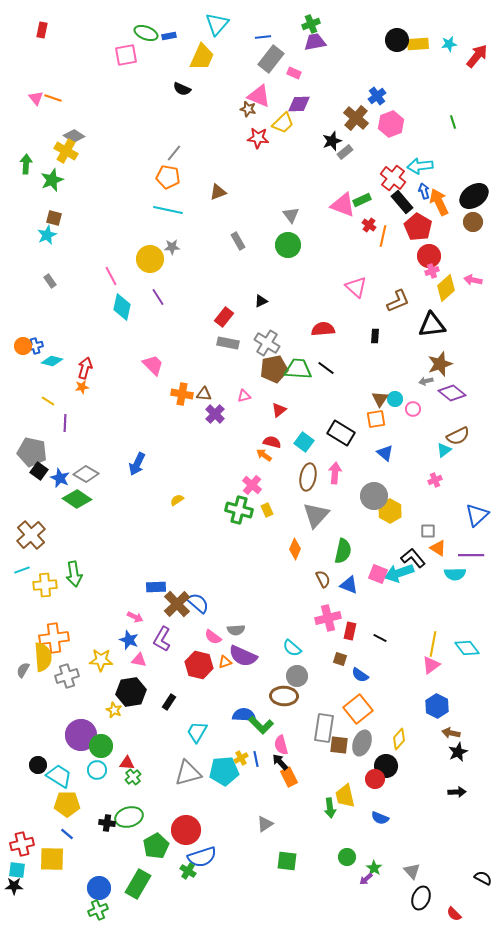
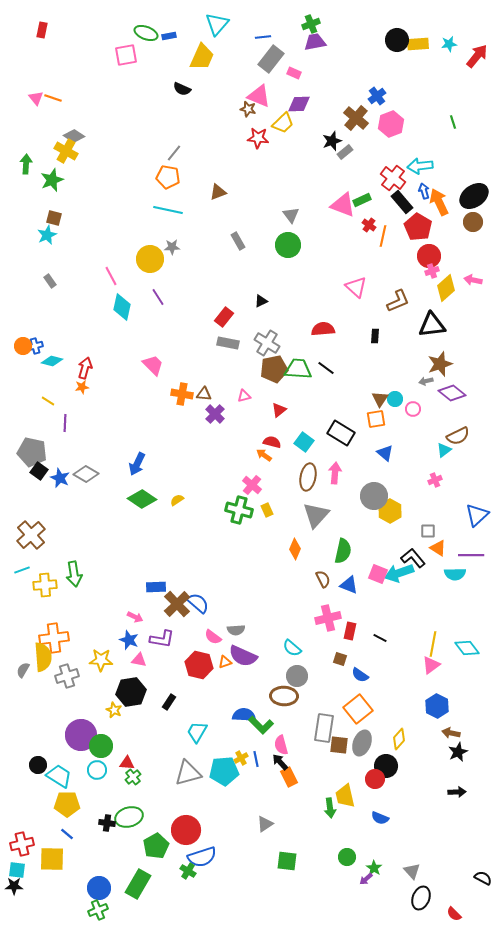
green diamond at (77, 499): moved 65 px right
purple L-shape at (162, 639): rotated 110 degrees counterclockwise
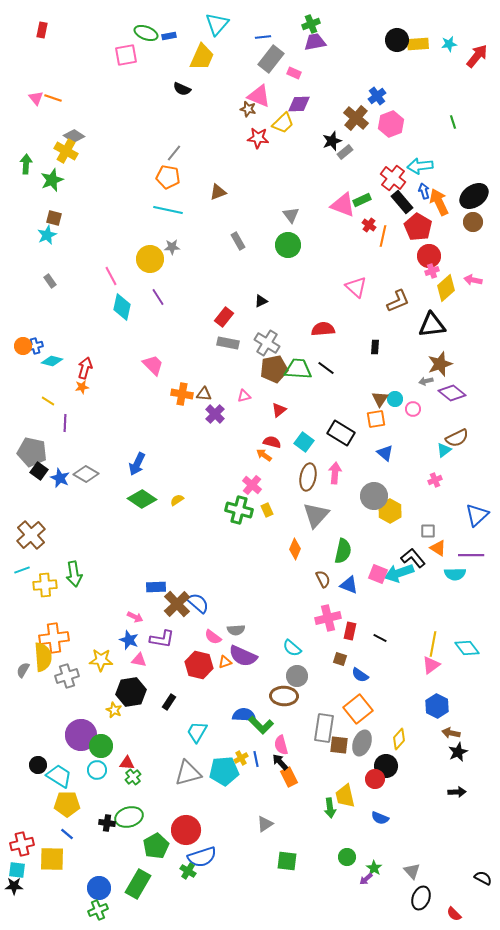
black rectangle at (375, 336): moved 11 px down
brown semicircle at (458, 436): moved 1 px left, 2 px down
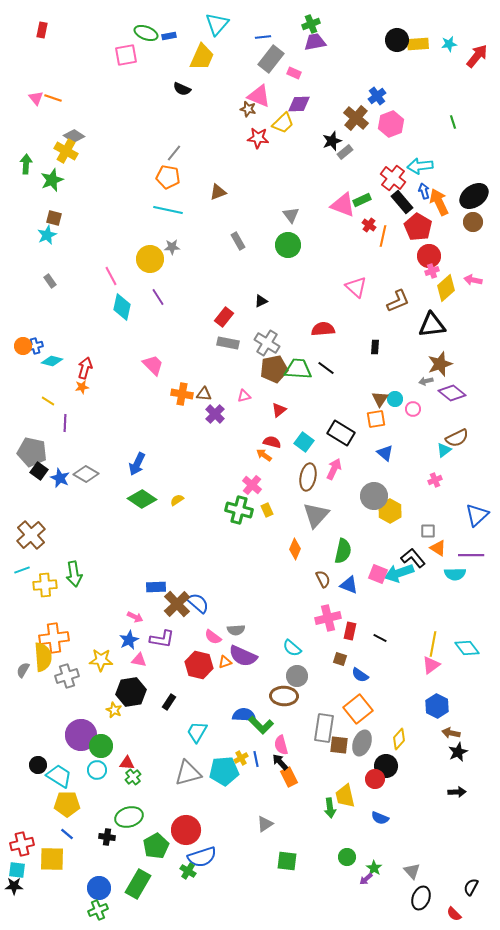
pink arrow at (335, 473): moved 1 px left, 4 px up; rotated 20 degrees clockwise
blue star at (129, 640): rotated 24 degrees clockwise
black cross at (107, 823): moved 14 px down
black semicircle at (483, 878): moved 12 px left, 9 px down; rotated 90 degrees counterclockwise
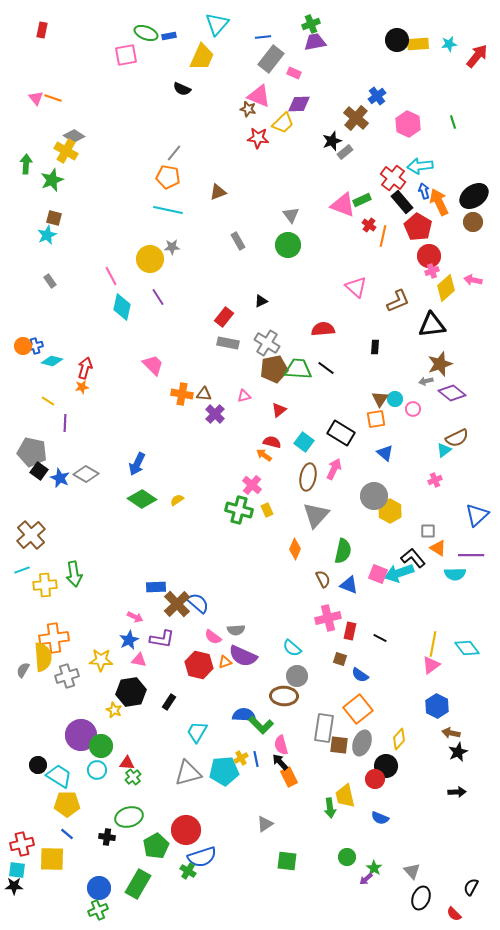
pink hexagon at (391, 124): moved 17 px right; rotated 15 degrees counterclockwise
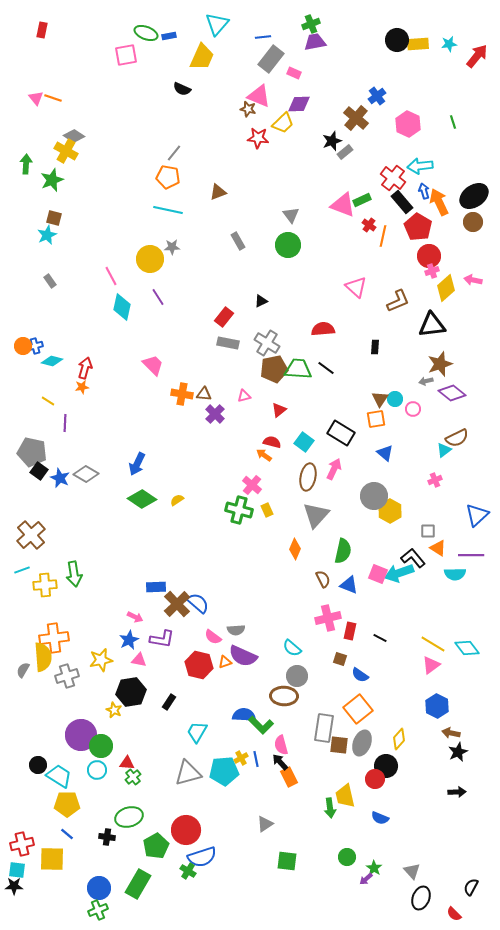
yellow line at (433, 644): rotated 70 degrees counterclockwise
yellow star at (101, 660): rotated 15 degrees counterclockwise
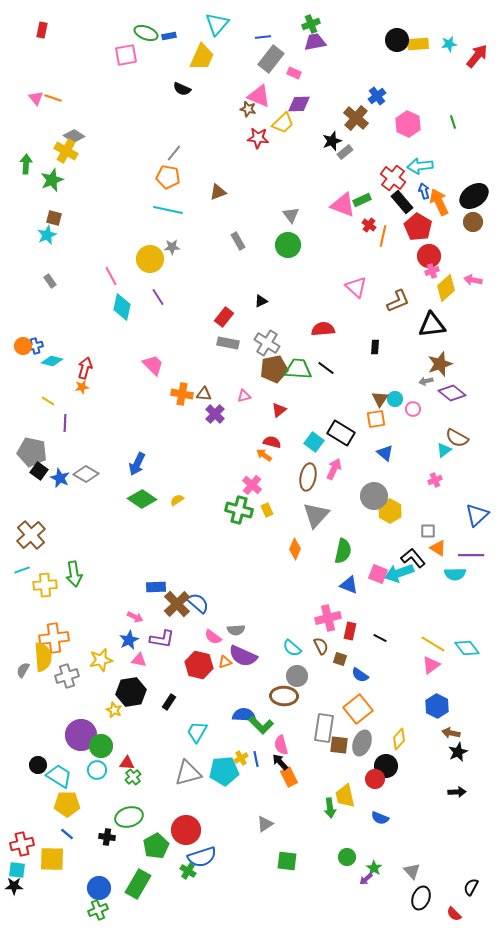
brown semicircle at (457, 438): rotated 55 degrees clockwise
cyan square at (304, 442): moved 10 px right
brown semicircle at (323, 579): moved 2 px left, 67 px down
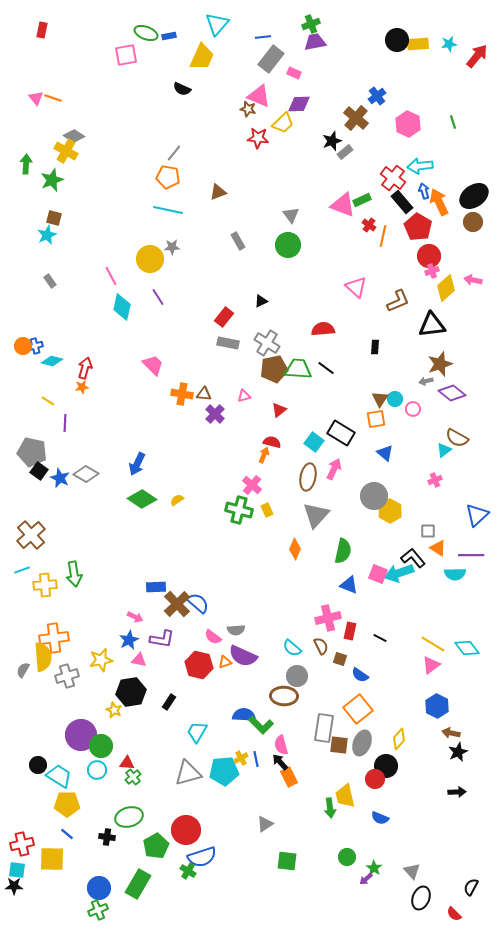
orange arrow at (264, 455): rotated 77 degrees clockwise
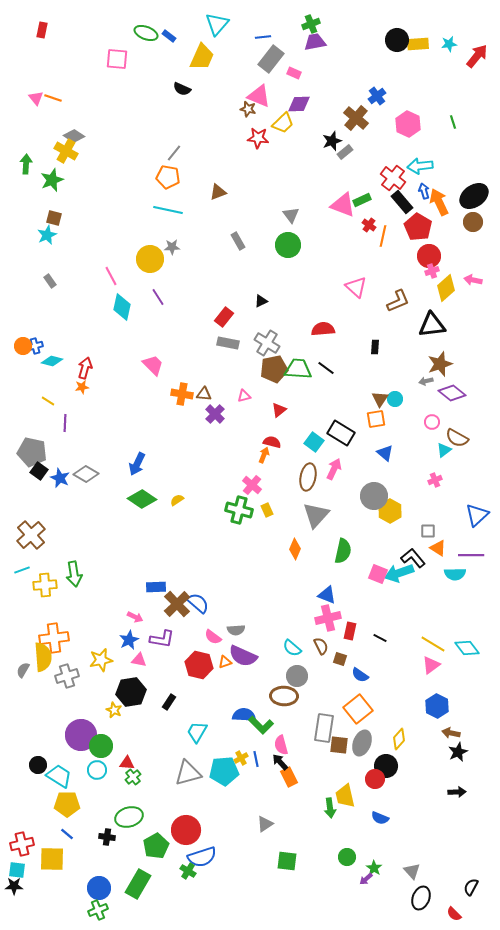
blue rectangle at (169, 36): rotated 48 degrees clockwise
pink square at (126, 55): moved 9 px left, 4 px down; rotated 15 degrees clockwise
pink circle at (413, 409): moved 19 px right, 13 px down
blue triangle at (349, 585): moved 22 px left, 10 px down
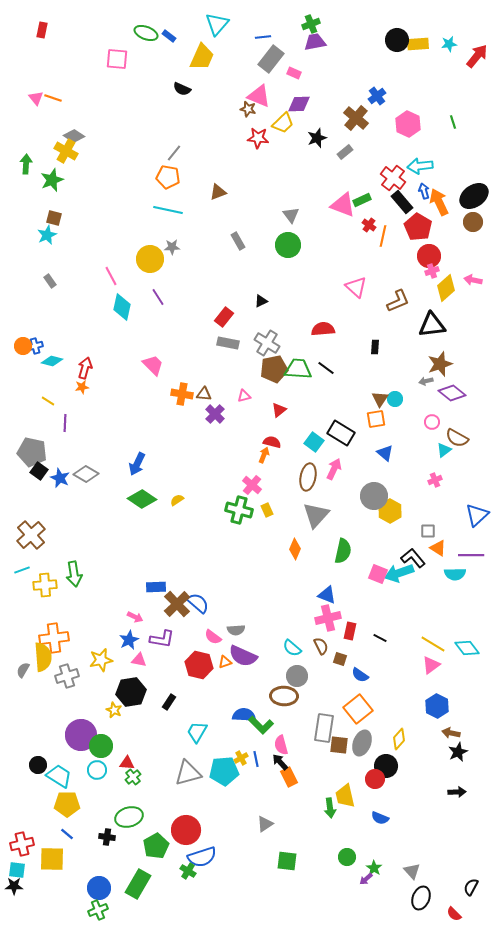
black star at (332, 141): moved 15 px left, 3 px up
